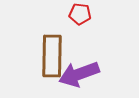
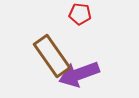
brown rectangle: rotated 36 degrees counterclockwise
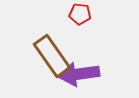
purple arrow: rotated 12 degrees clockwise
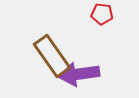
red pentagon: moved 22 px right
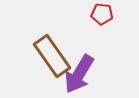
purple arrow: rotated 51 degrees counterclockwise
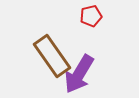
red pentagon: moved 11 px left, 2 px down; rotated 20 degrees counterclockwise
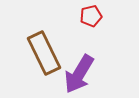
brown rectangle: moved 8 px left, 3 px up; rotated 9 degrees clockwise
